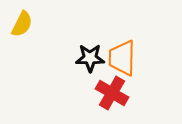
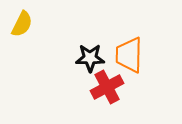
orange trapezoid: moved 7 px right, 3 px up
red cross: moved 5 px left, 6 px up; rotated 32 degrees clockwise
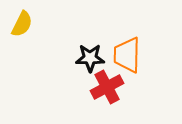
orange trapezoid: moved 2 px left
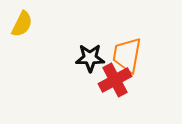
orange trapezoid: rotated 9 degrees clockwise
red cross: moved 8 px right, 7 px up
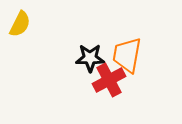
yellow semicircle: moved 2 px left
red cross: moved 6 px left
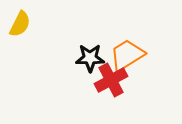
orange trapezoid: rotated 48 degrees clockwise
red cross: moved 2 px right
